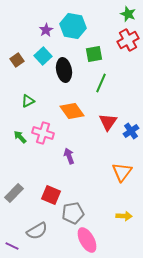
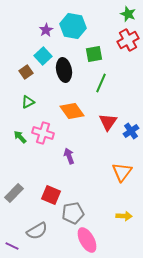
brown square: moved 9 px right, 12 px down
green triangle: moved 1 px down
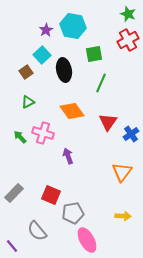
cyan square: moved 1 px left, 1 px up
blue cross: moved 3 px down
purple arrow: moved 1 px left
yellow arrow: moved 1 px left
gray semicircle: rotated 80 degrees clockwise
purple line: rotated 24 degrees clockwise
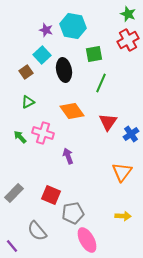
purple star: rotated 24 degrees counterclockwise
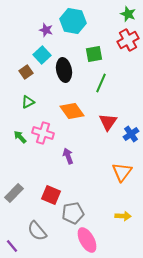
cyan hexagon: moved 5 px up
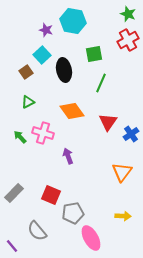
pink ellipse: moved 4 px right, 2 px up
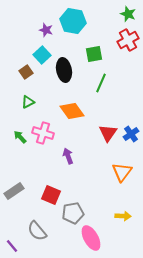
red triangle: moved 11 px down
gray rectangle: moved 2 px up; rotated 12 degrees clockwise
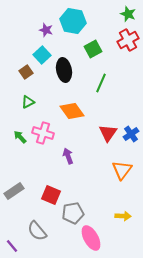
green square: moved 1 px left, 5 px up; rotated 18 degrees counterclockwise
orange triangle: moved 2 px up
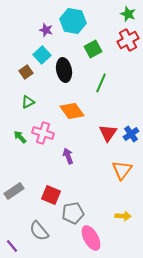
gray semicircle: moved 2 px right
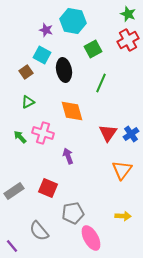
cyan square: rotated 18 degrees counterclockwise
orange diamond: rotated 20 degrees clockwise
red square: moved 3 px left, 7 px up
